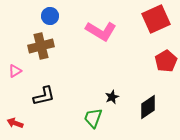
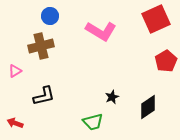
green trapezoid: moved 4 px down; rotated 125 degrees counterclockwise
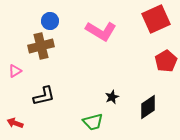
blue circle: moved 5 px down
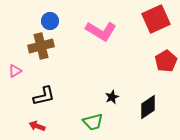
red arrow: moved 22 px right, 3 px down
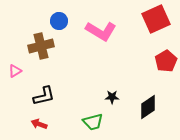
blue circle: moved 9 px right
black star: rotated 24 degrees clockwise
red arrow: moved 2 px right, 2 px up
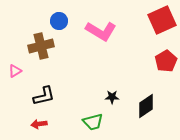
red square: moved 6 px right, 1 px down
black diamond: moved 2 px left, 1 px up
red arrow: rotated 28 degrees counterclockwise
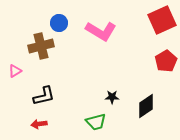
blue circle: moved 2 px down
green trapezoid: moved 3 px right
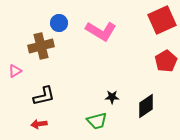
green trapezoid: moved 1 px right, 1 px up
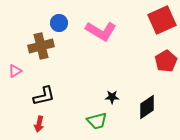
black diamond: moved 1 px right, 1 px down
red arrow: rotated 70 degrees counterclockwise
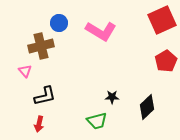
pink triangle: moved 10 px right; rotated 40 degrees counterclockwise
black L-shape: moved 1 px right
black diamond: rotated 10 degrees counterclockwise
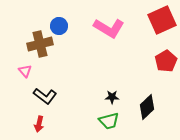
blue circle: moved 3 px down
pink L-shape: moved 8 px right, 3 px up
brown cross: moved 1 px left, 2 px up
black L-shape: rotated 50 degrees clockwise
green trapezoid: moved 12 px right
